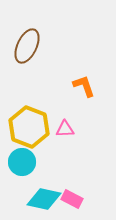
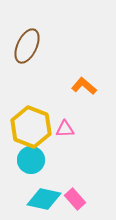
orange L-shape: rotated 30 degrees counterclockwise
yellow hexagon: moved 2 px right
cyan circle: moved 9 px right, 2 px up
pink rectangle: moved 3 px right; rotated 20 degrees clockwise
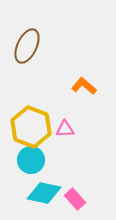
cyan diamond: moved 6 px up
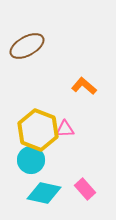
brown ellipse: rotated 36 degrees clockwise
yellow hexagon: moved 7 px right, 3 px down
pink rectangle: moved 10 px right, 10 px up
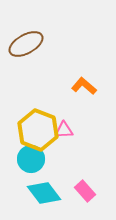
brown ellipse: moved 1 px left, 2 px up
pink triangle: moved 1 px left, 1 px down
cyan circle: moved 1 px up
pink rectangle: moved 2 px down
cyan diamond: rotated 40 degrees clockwise
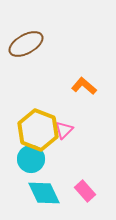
pink triangle: rotated 42 degrees counterclockwise
cyan diamond: rotated 12 degrees clockwise
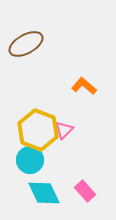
cyan circle: moved 1 px left, 1 px down
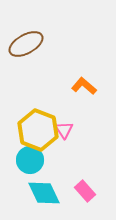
pink triangle: rotated 18 degrees counterclockwise
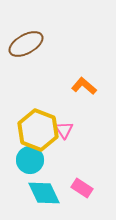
pink rectangle: moved 3 px left, 3 px up; rotated 15 degrees counterclockwise
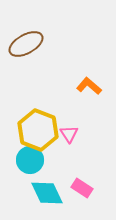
orange L-shape: moved 5 px right
pink triangle: moved 5 px right, 4 px down
cyan diamond: moved 3 px right
